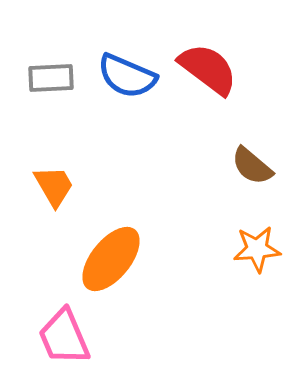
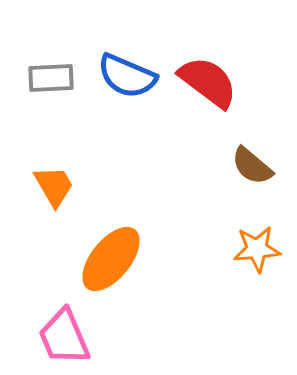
red semicircle: moved 13 px down
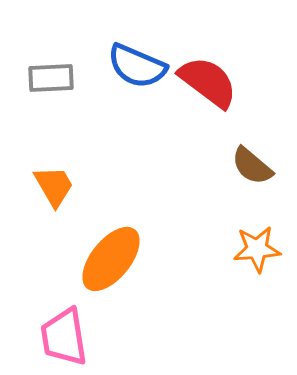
blue semicircle: moved 10 px right, 10 px up
pink trapezoid: rotated 14 degrees clockwise
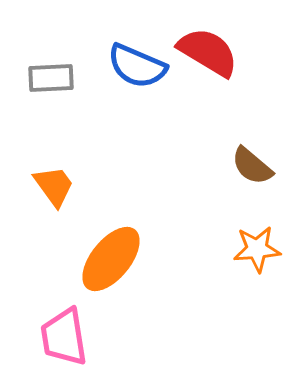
red semicircle: moved 30 px up; rotated 6 degrees counterclockwise
orange trapezoid: rotated 6 degrees counterclockwise
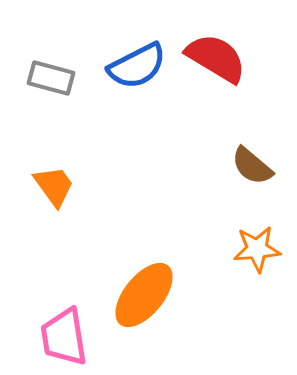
red semicircle: moved 8 px right, 6 px down
blue semicircle: rotated 50 degrees counterclockwise
gray rectangle: rotated 18 degrees clockwise
orange ellipse: moved 33 px right, 36 px down
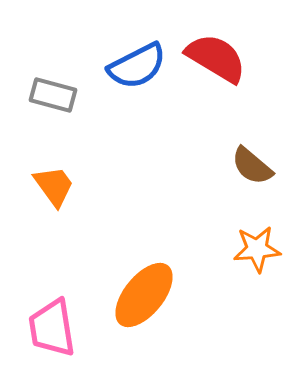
gray rectangle: moved 2 px right, 17 px down
pink trapezoid: moved 12 px left, 9 px up
